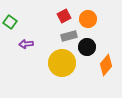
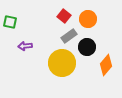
red square: rotated 24 degrees counterclockwise
green square: rotated 24 degrees counterclockwise
gray rectangle: rotated 21 degrees counterclockwise
purple arrow: moved 1 px left, 2 px down
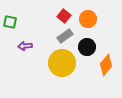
gray rectangle: moved 4 px left
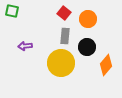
red square: moved 3 px up
green square: moved 2 px right, 11 px up
gray rectangle: rotated 49 degrees counterclockwise
yellow circle: moved 1 px left
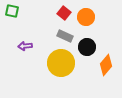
orange circle: moved 2 px left, 2 px up
gray rectangle: rotated 70 degrees counterclockwise
